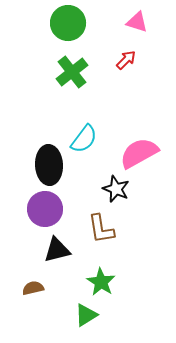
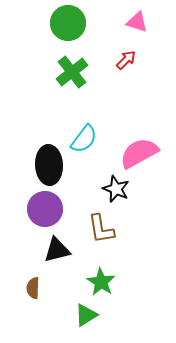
brown semicircle: rotated 75 degrees counterclockwise
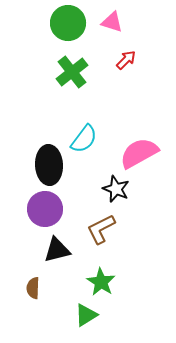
pink triangle: moved 25 px left
brown L-shape: rotated 72 degrees clockwise
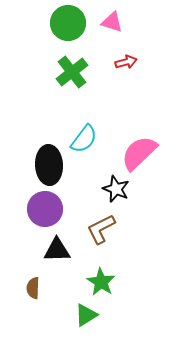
red arrow: moved 2 px down; rotated 30 degrees clockwise
pink semicircle: rotated 15 degrees counterclockwise
black triangle: rotated 12 degrees clockwise
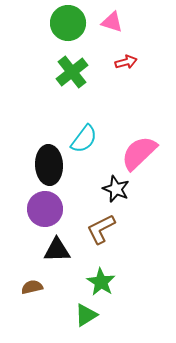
brown semicircle: moved 1 px left, 1 px up; rotated 75 degrees clockwise
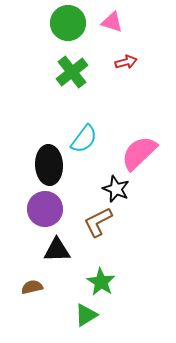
brown L-shape: moved 3 px left, 7 px up
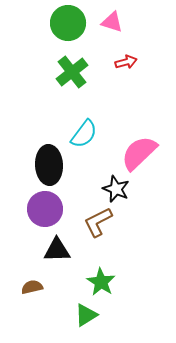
cyan semicircle: moved 5 px up
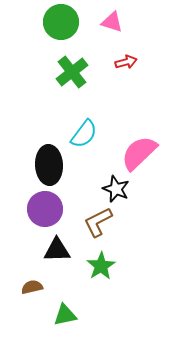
green circle: moved 7 px left, 1 px up
green star: moved 16 px up; rotated 8 degrees clockwise
green triangle: moved 21 px left; rotated 20 degrees clockwise
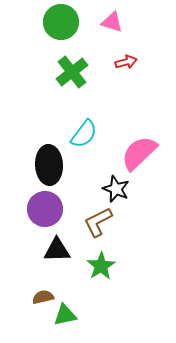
brown semicircle: moved 11 px right, 10 px down
